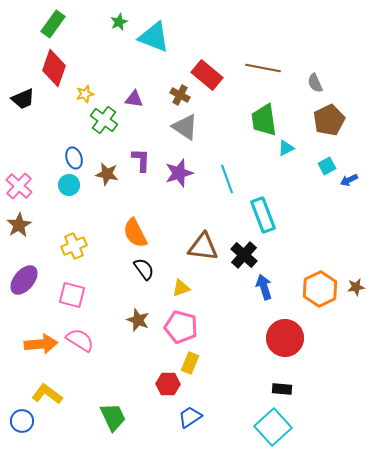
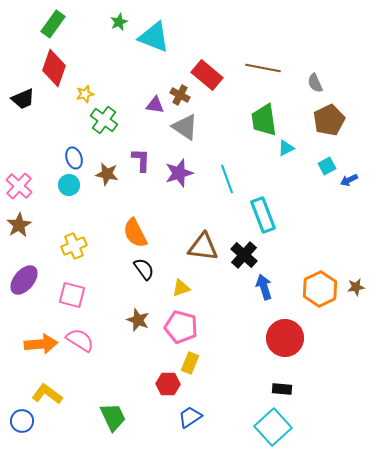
purple triangle at (134, 99): moved 21 px right, 6 px down
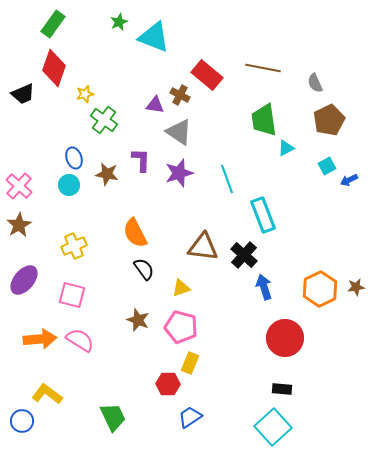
black trapezoid at (23, 99): moved 5 px up
gray triangle at (185, 127): moved 6 px left, 5 px down
orange arrow at (41, 344): moved 1 px left, 5 px up
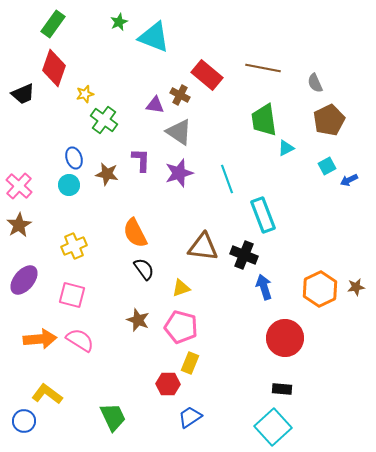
black cross at (244, 255): rotated 20 degrees counterclockwise
blue circle at (22, 421): moved 2 px right
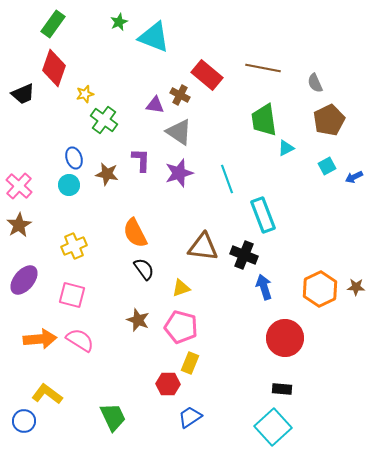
blue arrow at (349, 180): moved 5 px right, 3 px up
brown star at (356, 287): rotated 12 degrees clockwise
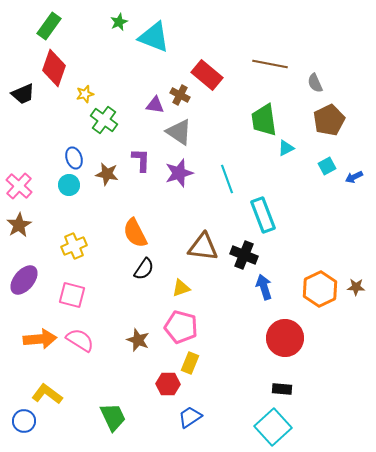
green rectangle at (53, 24): moved 4 px left, 2 px down
brown line at (263, 68): moved 7 px right, 4 px up
black semicircle at (144, 269): rotated 70 degrees clockwise
brown star at (138, 320): moved 20 px down
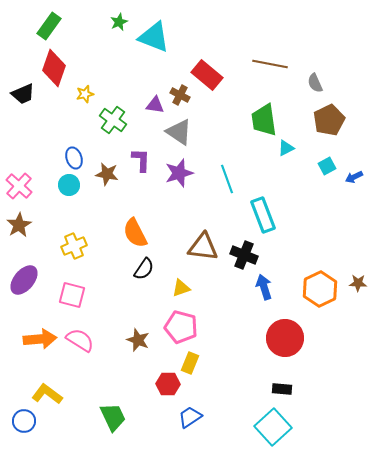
green cross at (104, 120): moved 9 px right
brown star at (356, 287): moved 2 px right, 4 px up
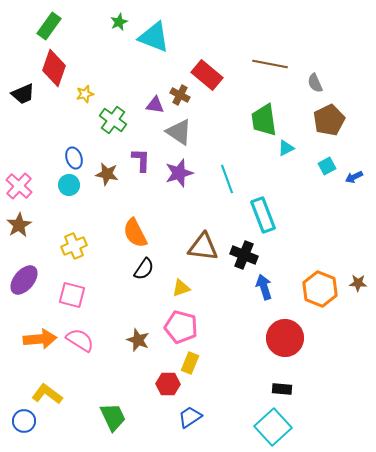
orange hexagon at (320, 289): rotated 12 degrees counterclockwise
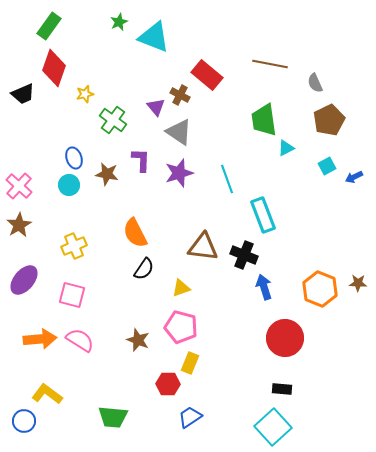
purple triangle at (155, 105): moved 1 px right, 2 px down; rotated 42 degrees clockwise
green trapezoid at (113, 417): rotated 120 degrees clockwise
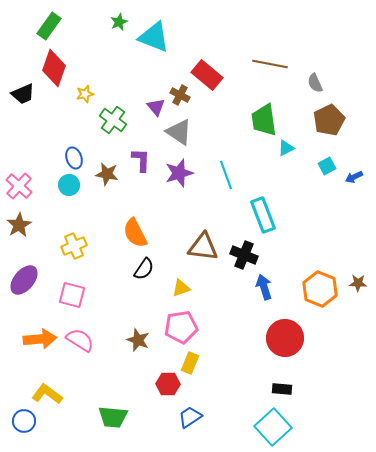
cyan line at (227, 179): moved 1 px left, 4 px up
pink pentagon at (181, 327): rotated 24 degrees counterclockwise
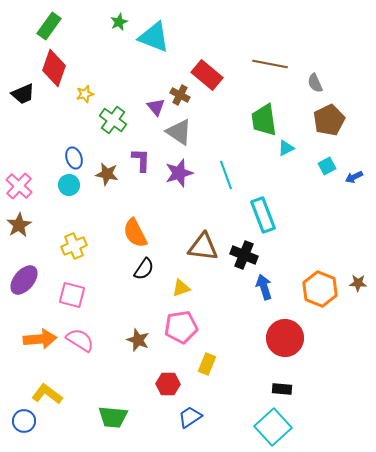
yellow rectangle at (190, 363): moved 17 px right, 1 px down
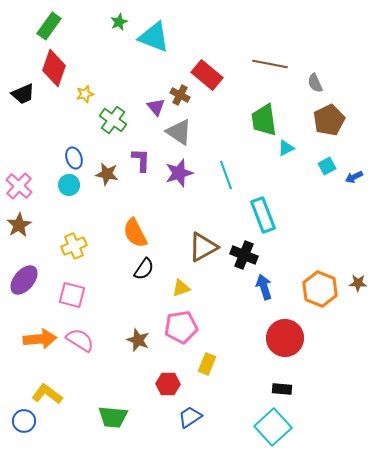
brown triangle at (203, 247): rotated 36 degrees counterclockwise
